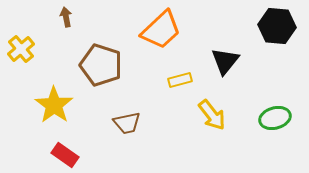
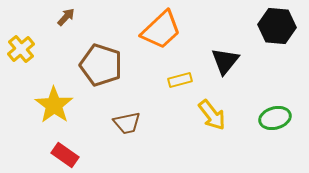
brown arrow: rotated 54 degrees clockwise
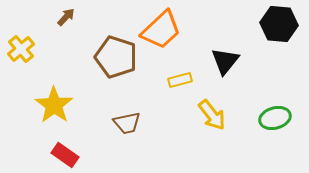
black hexagon: moved 2 px right, 2 px up
brown pentagon: moved 15 px right, 8 px up
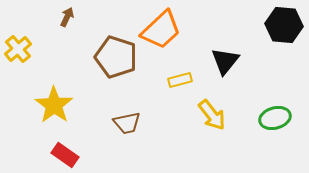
brown arrow: moved 1 px right; rotated 18 degrees counterclockwise
black hexagon: moved 5 px right, 1 px down
yellow cross: moved 3 px left
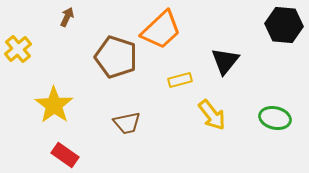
green ellipse: rotated 28 degrees clockwise
